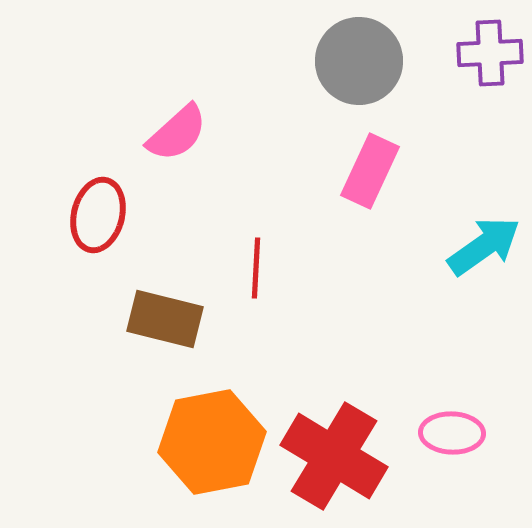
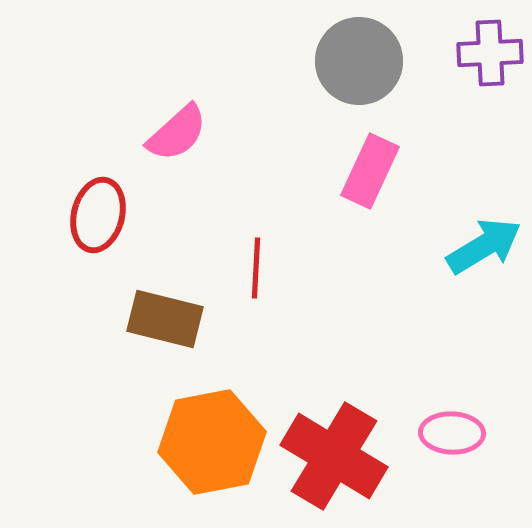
cyan arrow: rotated 4 degrees clockwise
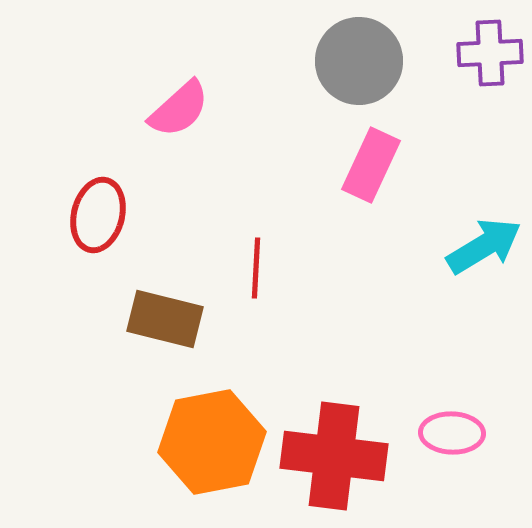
pink semicircle: moved 2 px right, 24 px up
pink rectangle: moved 1 px right, 6 px up
red cross: rotated 24 degrees counterclockwise
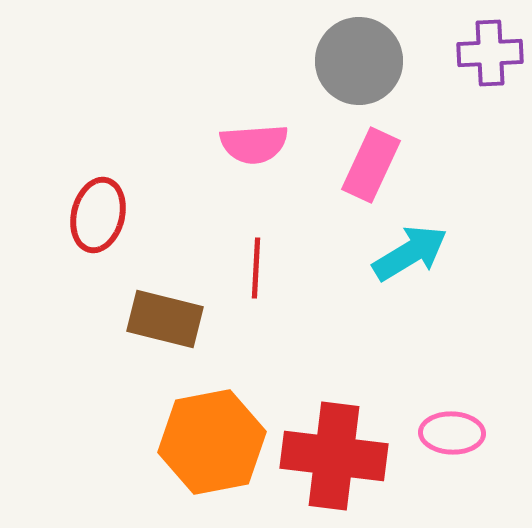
pink semicircle: moved 75 px right, 35 px down; rotated 38 degrees clockwise
cyan arrow: moved 74 px left, 7 px down
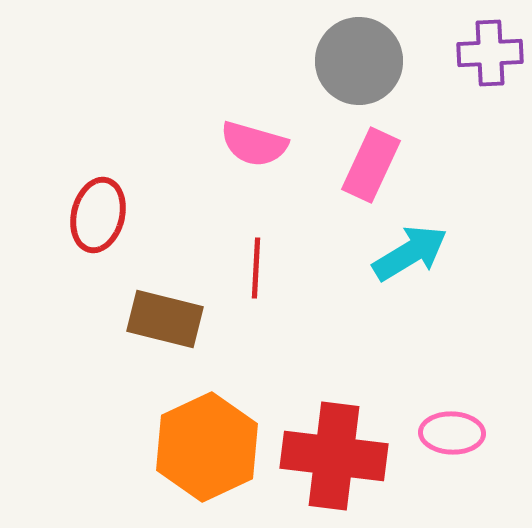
pink semicircle: rotated 20 degrees clockwise
orange hexagon: moved 5 px left, 5 px down; rotated 14 degrees counterclockwise
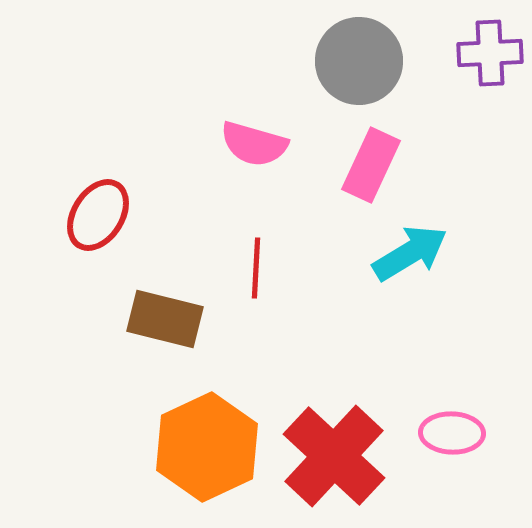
red ellipse: rotated 18 degrees clockwise
red cross: rotated 36 degrees clockwise
